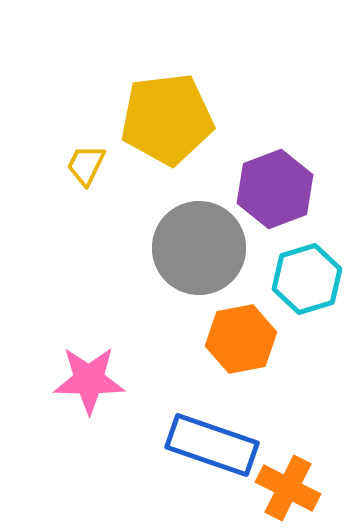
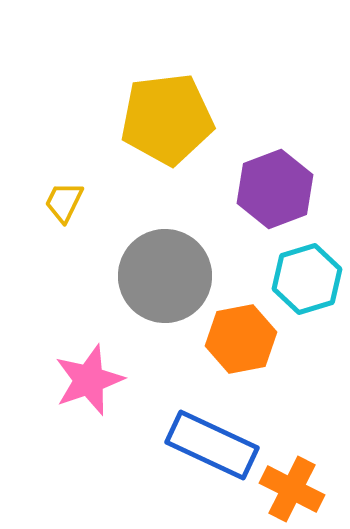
yellow trapezoid: moved 22 px left, 37 px down
gray circle: moved 34 px left, 28 px down
pink star: rotated 20 degrees counterclockwise
blue rectangle: rotated 6 degrees clockwise
orange cross: moved 4 px right, 1 px down
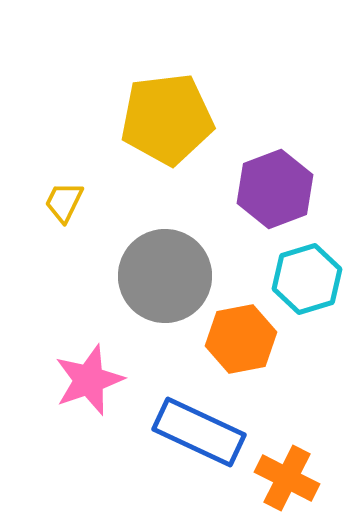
blue rectangle: moved 13 px left, 13 px up
orange cross: moved 5 px left, 11 px up
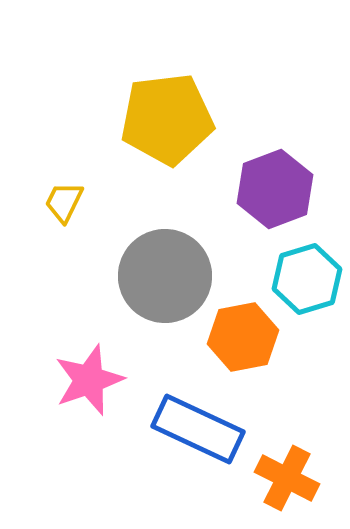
orange hexagon: moved 2 px right, 2 px up
blue rectangle: moved 1 px left, 3 px up
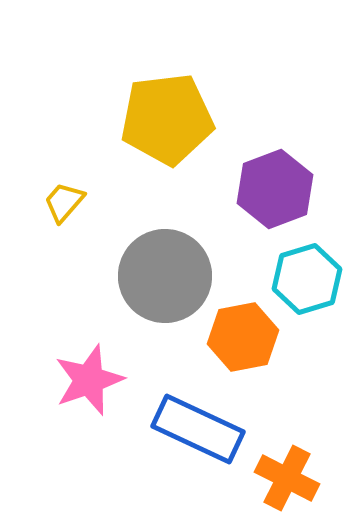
yellow trapezoid: rotated 15 degrees clockwise
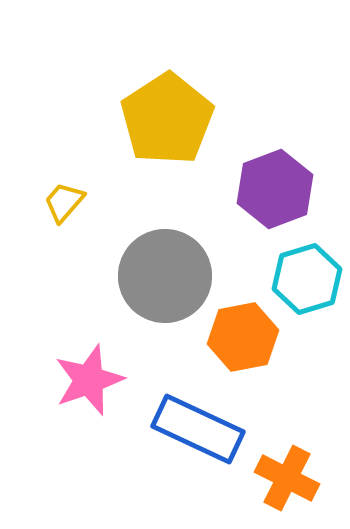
yellow pentagon: rotated 26 degrees counterclockwise
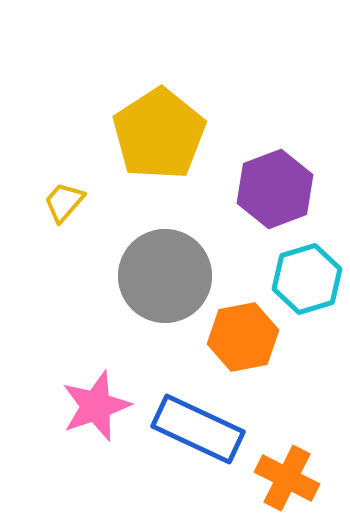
yellow pentagon: moved 8 px left, 15 px down
pink star: moved 7 px right, 26 px down
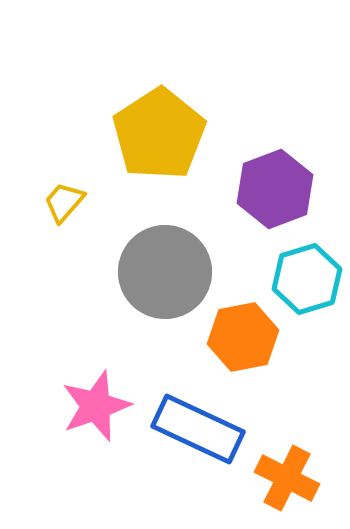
gray circle: moved 4 px up
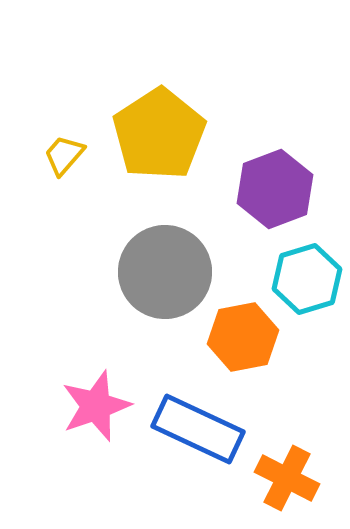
yellow trapezoid: moved 47 px up
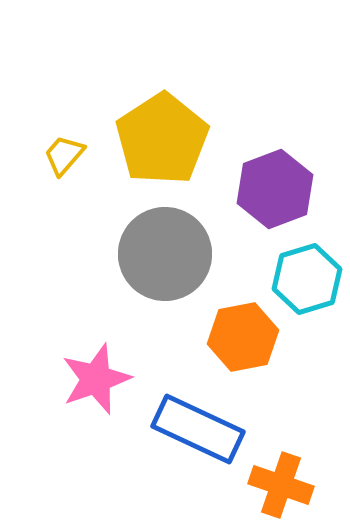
yellow pentagon: moved 3 px right, 5 px down
gray circle: moved 18 px up
pink star: moved 27 px up
orange cross: moved 6 px left, 7 px down; rotated 8 degrees counterclockwise
